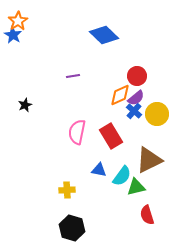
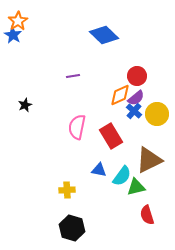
pink semicircle: moved 5 px up
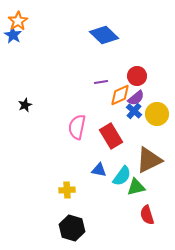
purple line: moved 28 px right, 6 px down
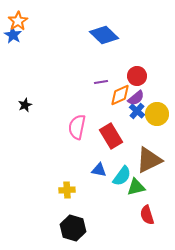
blue cross: moved 3 px right
black hexagon: moved 1 px right
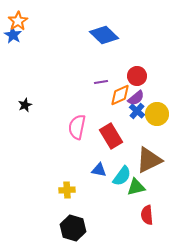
red semicircle: rotated 12 degrees clockwise
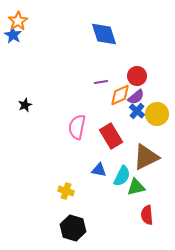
blue diamond: moved 1 px up; rotated 28 degrees clockwise
purple semicircle: moved 1 px up
brown triangle: moved 3 px left, 3 px up
cyan semicircle: rotated 10 degrees counterclockwise
yellow cross: moved 1 px left, 1 px down; rotated 21 degrees clockwise
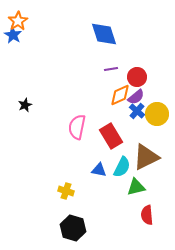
red circle: moved 1 px down
purple line: moved 10 px right, 13 px up
cyan semicircle: moved 9 px up
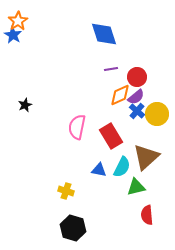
brown triangle: rotated 16 degrees counterclockwise
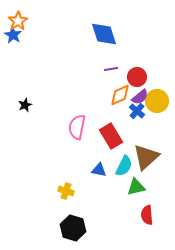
purple semicircle: moved 4 px right
yellow circle: moved 13 px up
cyan semicircle: moved 2 px right, 1 px up
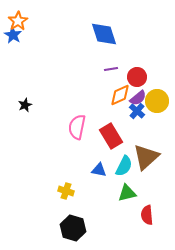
purple semicircle: moved 2 px left, 1 px down
green triangle: moved 9 px left, 6 px down
